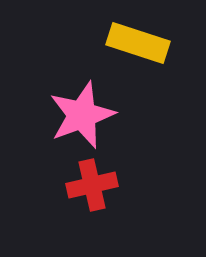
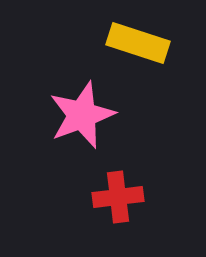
red cross: moved 26 px right, 12 px down; rotated 6 degrees clockwise
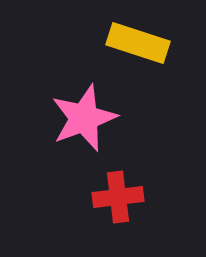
pink star: moved 2 px right, 3 px down
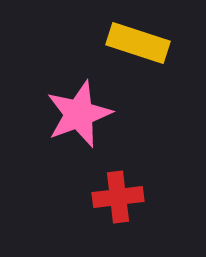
pink star: moved 5 px left, 4 px up
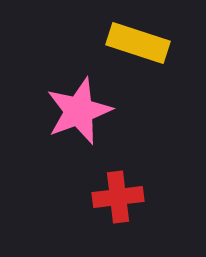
pink star: moved 3 px up
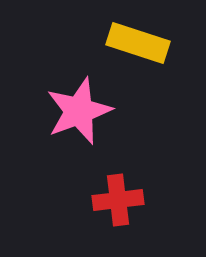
red cross: moved 3 px down
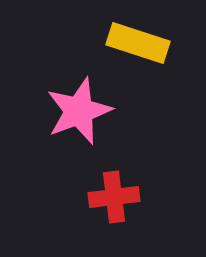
red cross: moved 4 px left, 3 px up
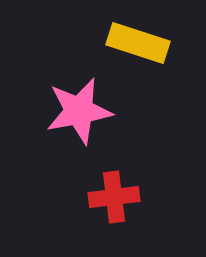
pink star: rotated 10 degrees clockwise
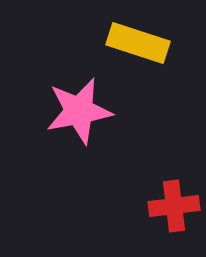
red cross: moved 60 px right, 9 px down
